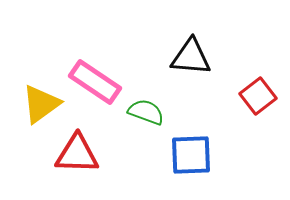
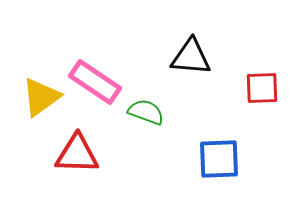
red square: moved 4 px right, 8 px up; rotated 36 degrees clockwise
yellow triangle: moved 7 px up
blue square: moved 28 px right, 4 px down
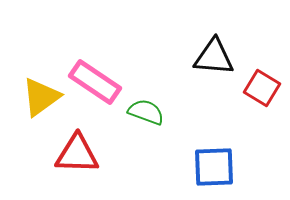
black triangle: moved 23 px right
red square: rotated 33 degrees clockwise
blue square: moved 5 px left, 8 px down
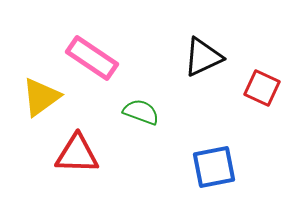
black triangle: moved 11 px left; rotated 30 degrees counterclockwise
pink rectangle: moved 3 px left, 24 px up
red square: rotated 6 degrees counterclockwise
green semicircle: moved 5 px left
blue square: rotated 9 degrees counterclockwise
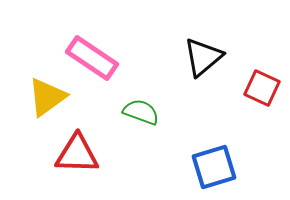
black triangle: rotated 15 degrees counterclockwise
yellow triangle: moved 6 px right
blue square: rotated 6 degrees counterclockwise
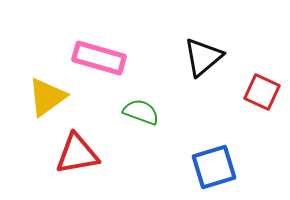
pink rectangle: moved 7 px right; rotated 18 degrees counterclockwise
red square: moved 4 px down
red triangle: rotated 12 degrees counterclockwise
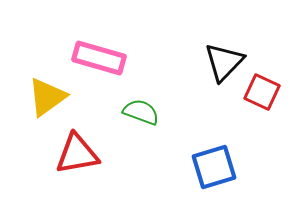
black triangle: moved 21 px right, 5 px down; rotated 6 degrees counterclockwise
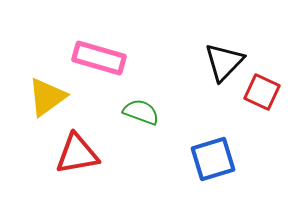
blue square: moved 1 px left, 8 px up
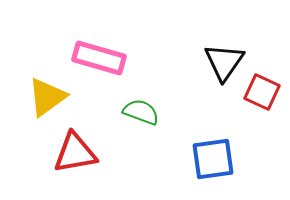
black triangle: rotated 9 degrees counterclockwise
red triangle: moved 2 px left, 1 px up
blue square: rotated 9 degrees clockwise
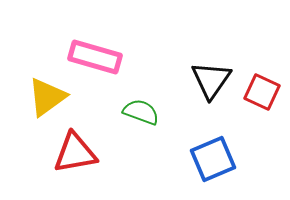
pink rectangle: moved 4 px left, 1 px up
black triangle: moved 13 px left, 18 px down
blue square: rotated 15 degrees counterclockwise
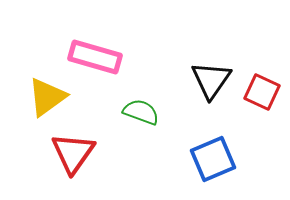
red triangle: moved 2 px left; rotated 45 degrees counterclockwise
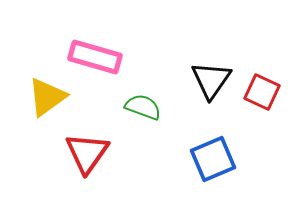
green semicircle: moved 2 px right, 5 px up
red triangle: moved 14 px right
